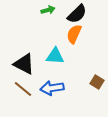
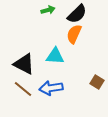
blue arrow: moved 1 px left
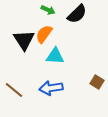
green arrow: rotated 40 degrees clockwise
orange semicircle: moved 30 px left; rotated 12 degrees clockwise
black triangle: moved 24 px up; rotated 30 degrees clockwise
brown line: moved 9 px left, 1 px down
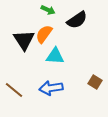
black semicircle: moved 6 px down; rotated 10 degrees clockwise
brown square: moved 2 px left
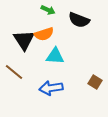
black semicircle: moved 2 px right; rotated 55 degrees clockwise
orange semicircle: rotated 144 degrees counterclockwise
brown line: moved 18 px up
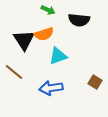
black semicircle: rotated 15 degrees counterclockwise
cyan triangle: moved 3 px right; rotated 24 degrees counterclockwise
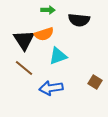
green arrow: rotated 24 degrees counterclockwise
brown line: moved 10 px right, 4 px up
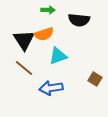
brown square: moved 3 px up
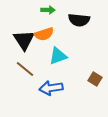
brown line: moved 1 px right, 1 px down
